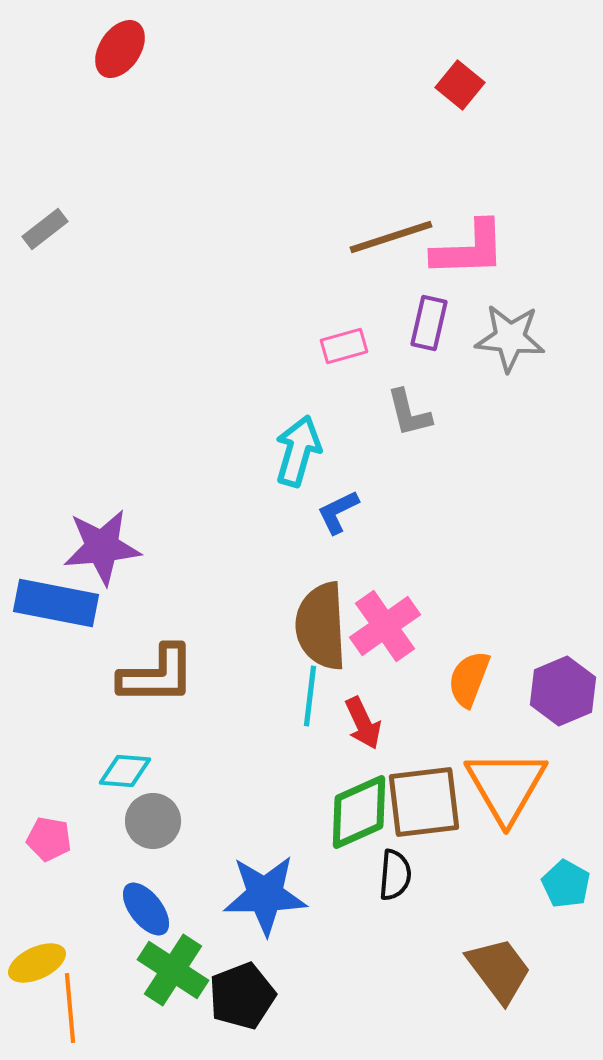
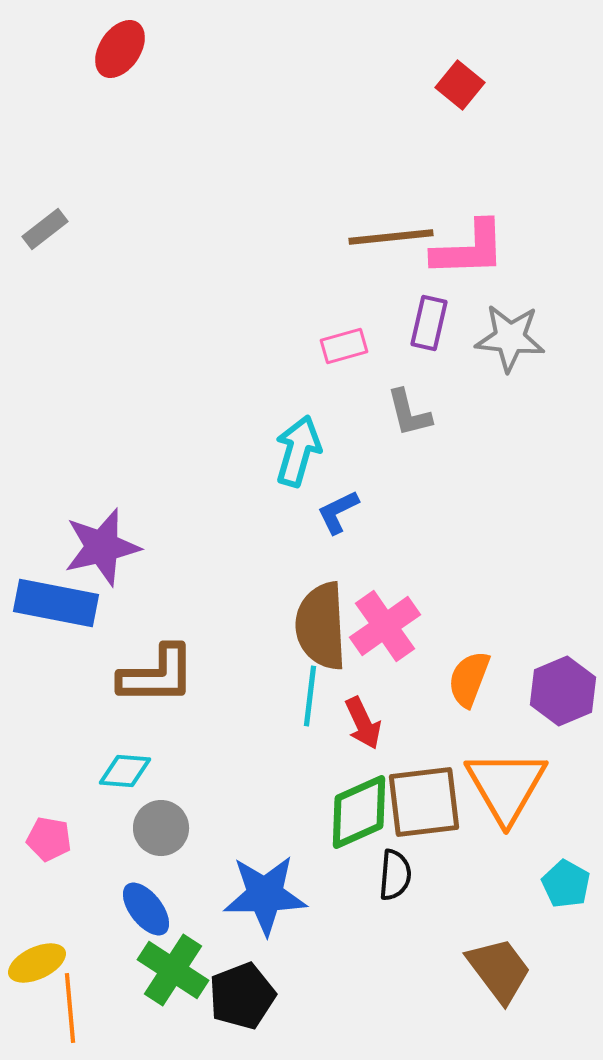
brown line: rotated 12 degrees clockwise
purple star: rotated 8 degrees counterclockwise
gray circle: moved 8 px right, 7 px down
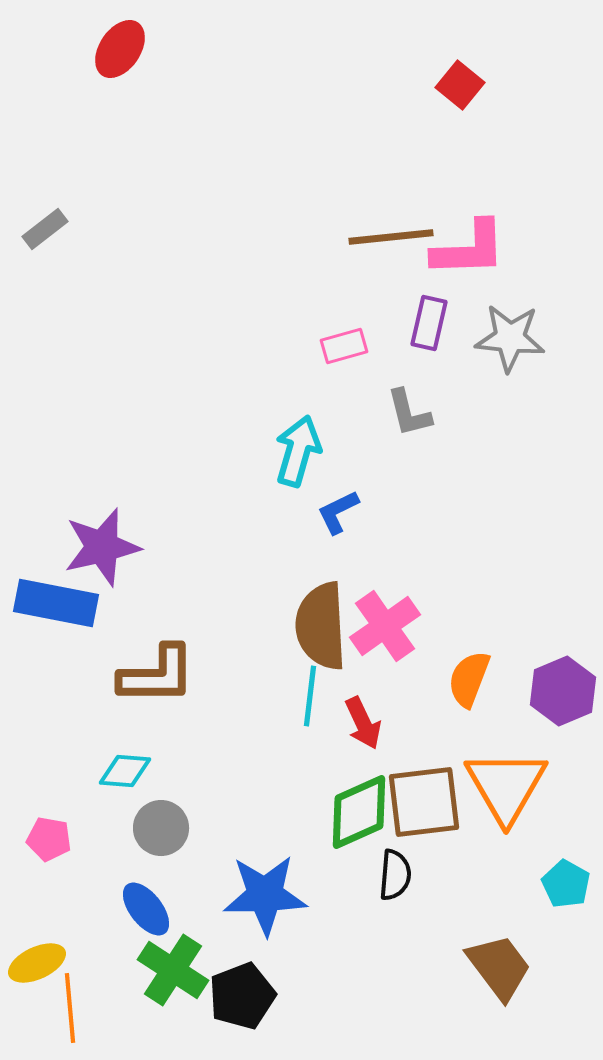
brown trapezoid: moved 3 px up
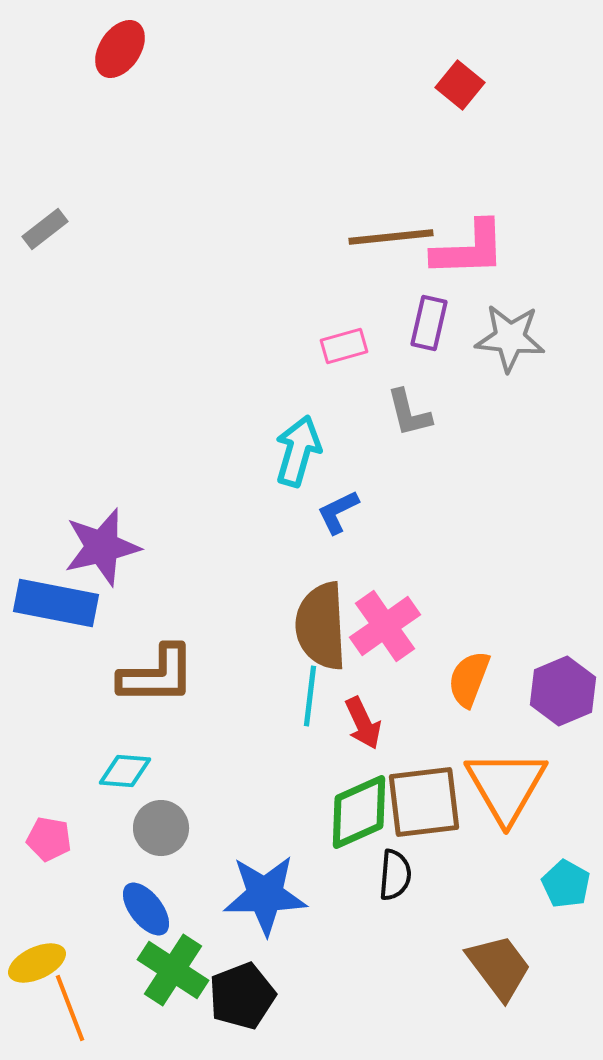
orange line: rotated 16 degrees counterclockwise
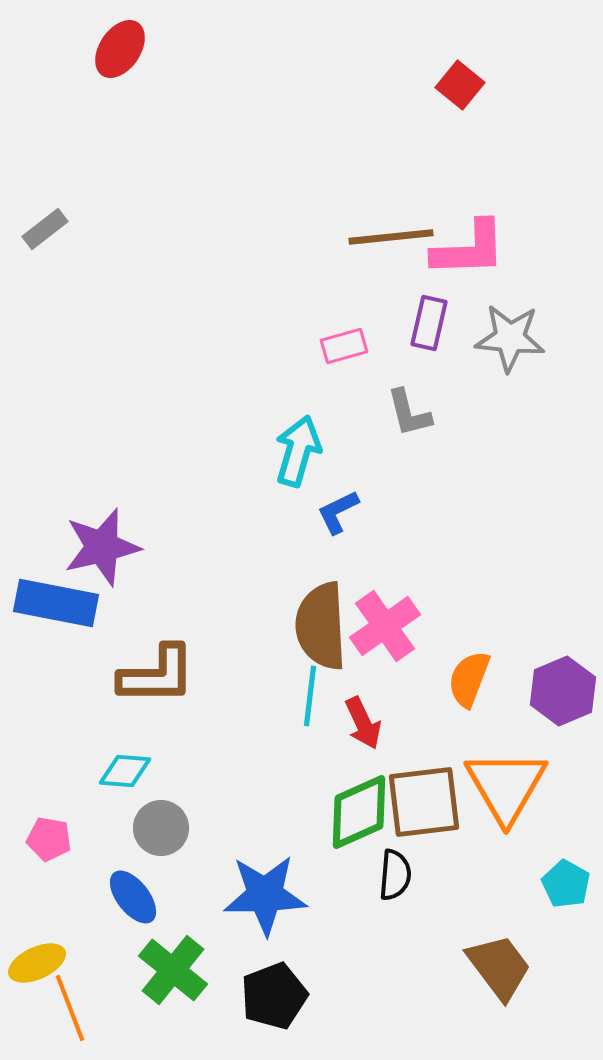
blue ellipse: moved 13 px left, 12 px up
green cross: rotated 6 degrees clockwise
black pentagon: moved 32 px right
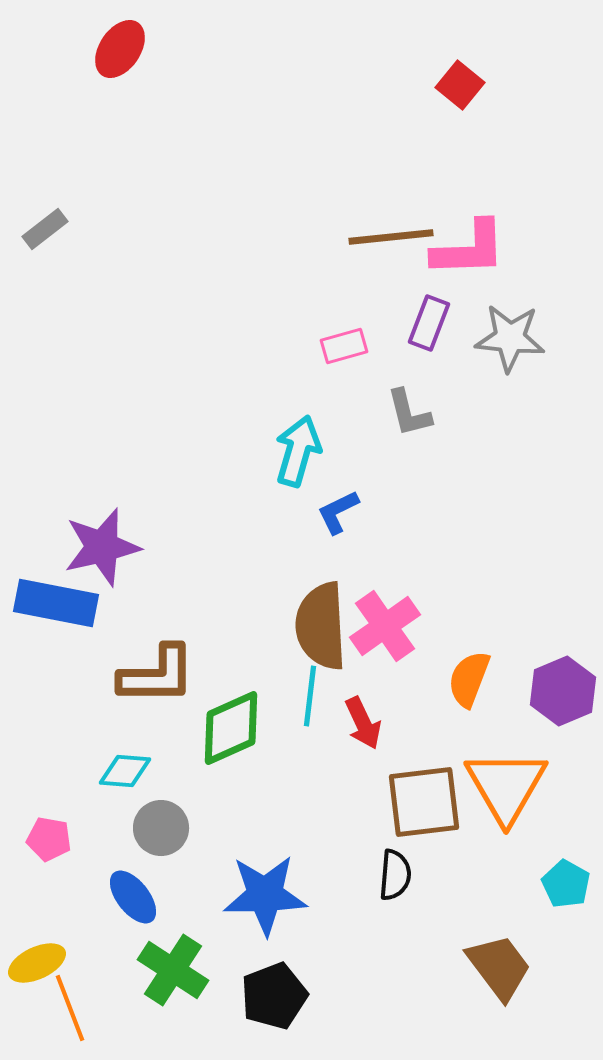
purple rectangle: rotated 8 degrees clockwise
green diamond: moved 128 px left, 84 px up
green cross: rotated 6 degrees counterclockwise
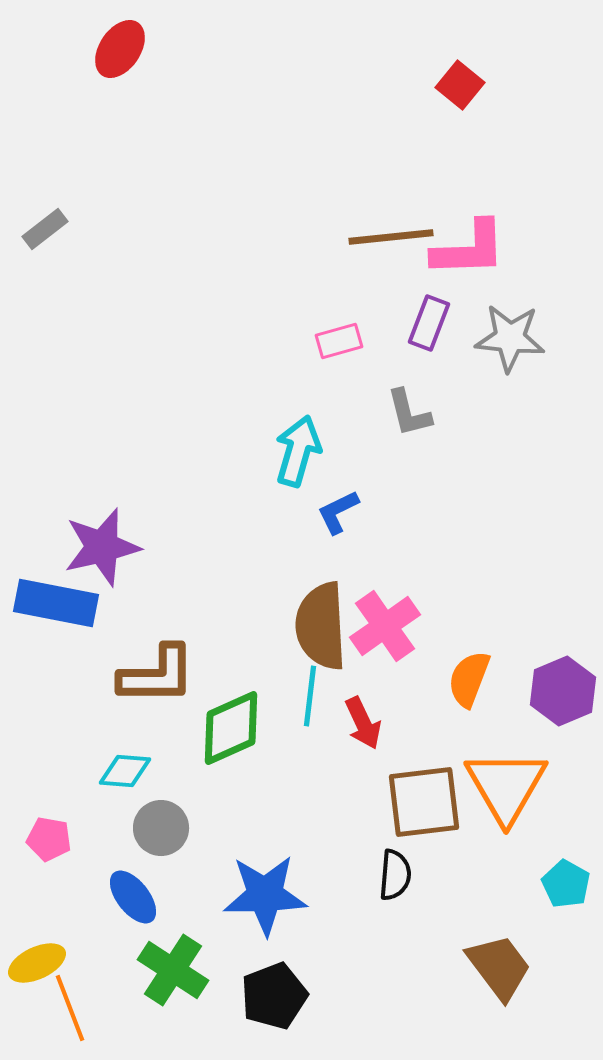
pink rectangle: moved 5 px left, 5 px up
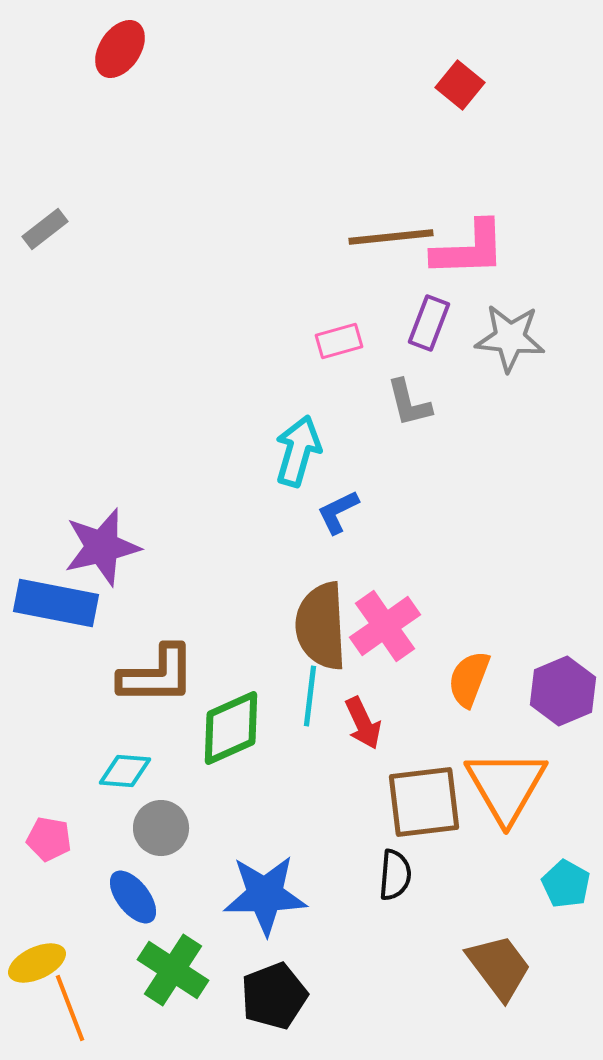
gray L-shape: moved 10 px up
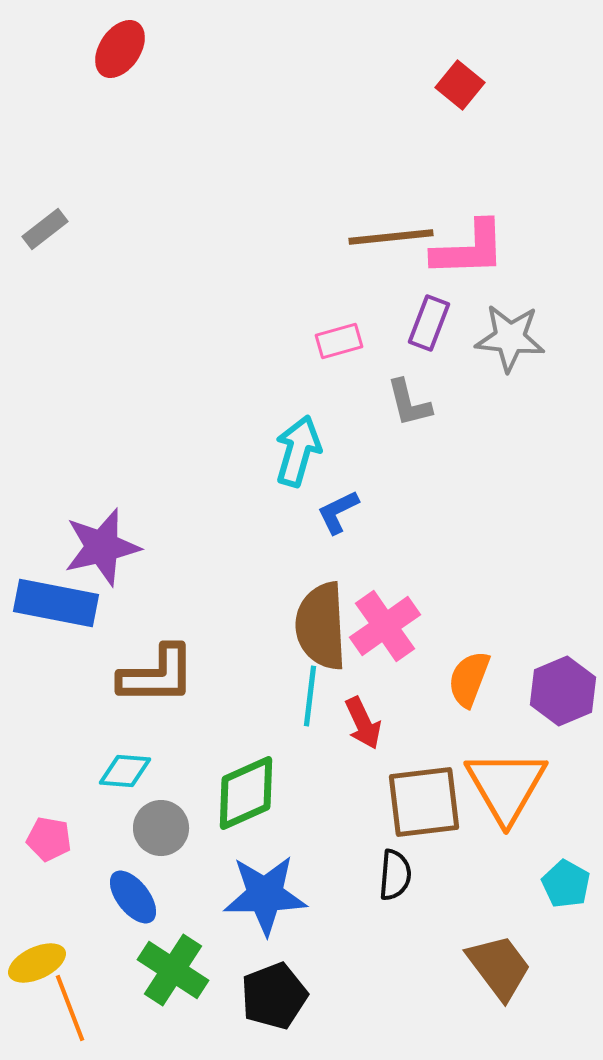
green diamond: moved 15 px right, 65 px down
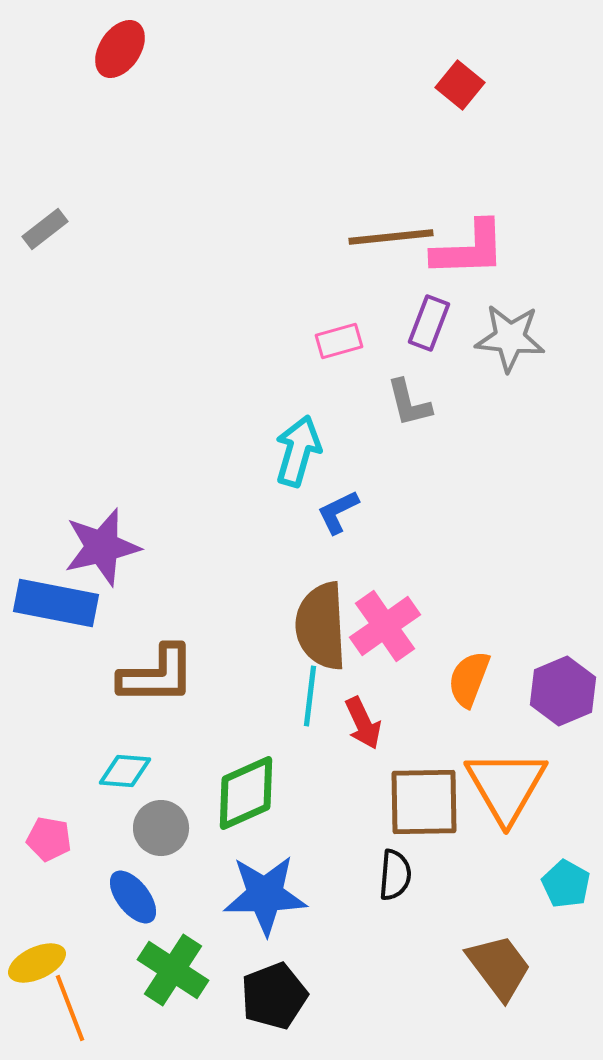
brown square: rotated 6 degrees clockwise
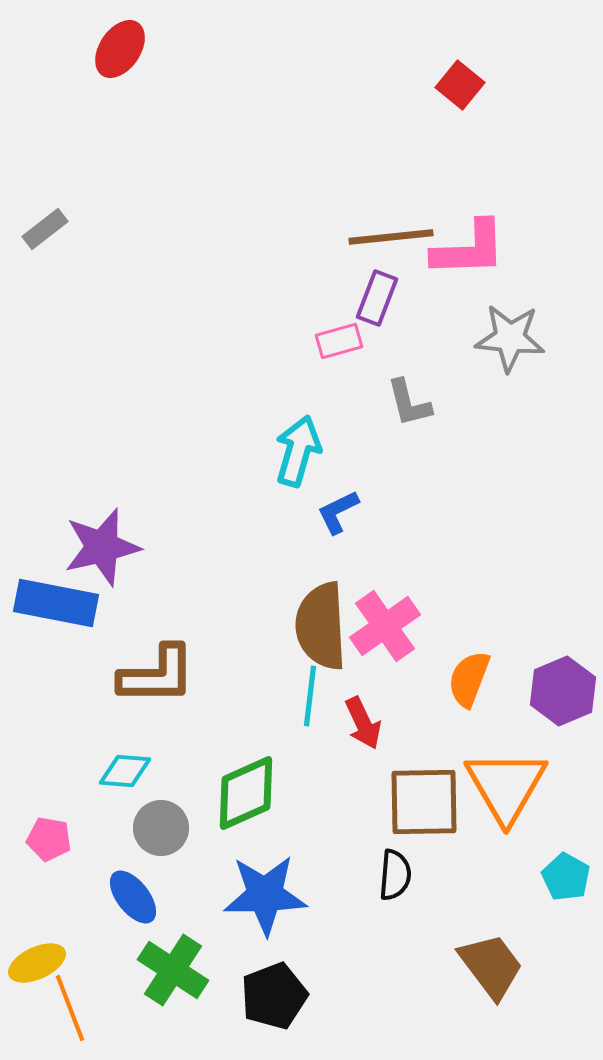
purple rectangle: moved 52 px left, 25 px up
cyan pentagon: moved 7 px up
brown trapezoid: moved 8 px left, 1 px up
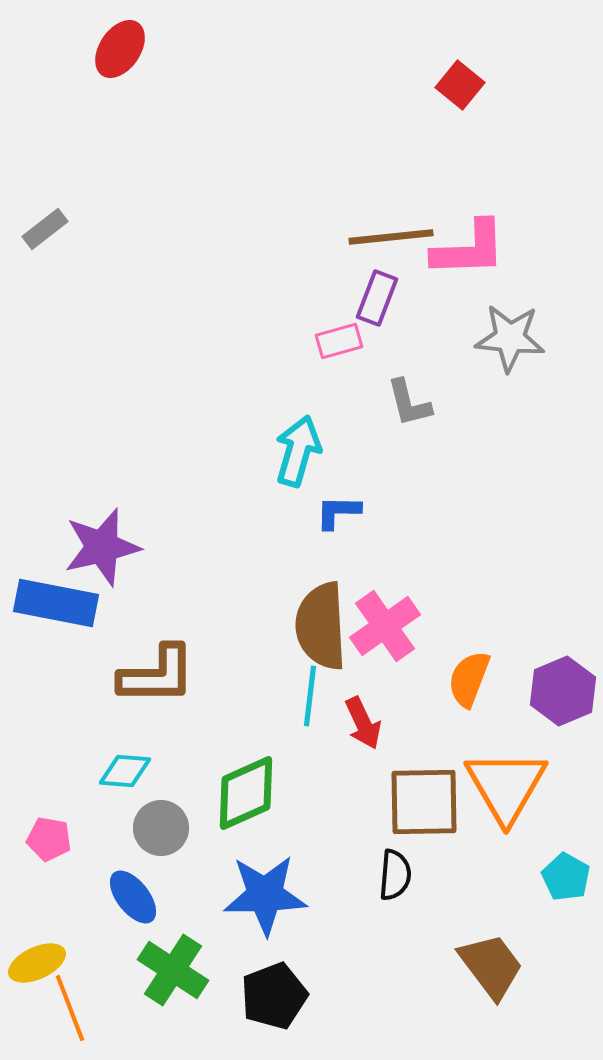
blue L-shape: rotated 27 degrees clockwise
